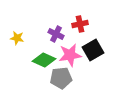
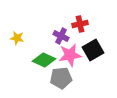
purple cross: moved 5 px right, 2 px down
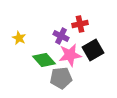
yellow star: moved 2 px right; rotated 16 degrees clockwise
green diamond: rotated 25 degrees clockwise
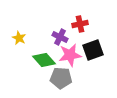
purple cross: moved 1 px left, 1 px down
black square: rotated 10 degrees clockwise
gray pentagon: rotated 10 degrees clockwise
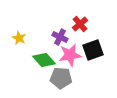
red cross: rotated 28 degrees counterclockwise
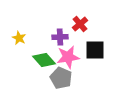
purple cross: rotated 28 degrees counterclockwise
black square: moved 2 px right; rotated 20 degrees clockwise
pink star: moved 2 px left, 2 px down
gray pentagon: rotated 20 degrees clockwise
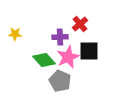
yellow star: moved 4 px left, 4 px up; rotated 24 degrees counterclockwise
black square: moved 6 px left, 1 px down
pink star: rotated 15 degrees counterclockwise
gray pentagon: moved 1 px left, 3 px down
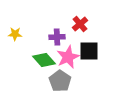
purple cross: moved 3 px left
gray pentagon: rotated 10 degrees clockwise
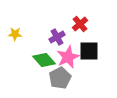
purple cross: rotated 28 degrees counterclockwise
gray pentagon: moved 3 px up; rotated 10 degrees clockwise
